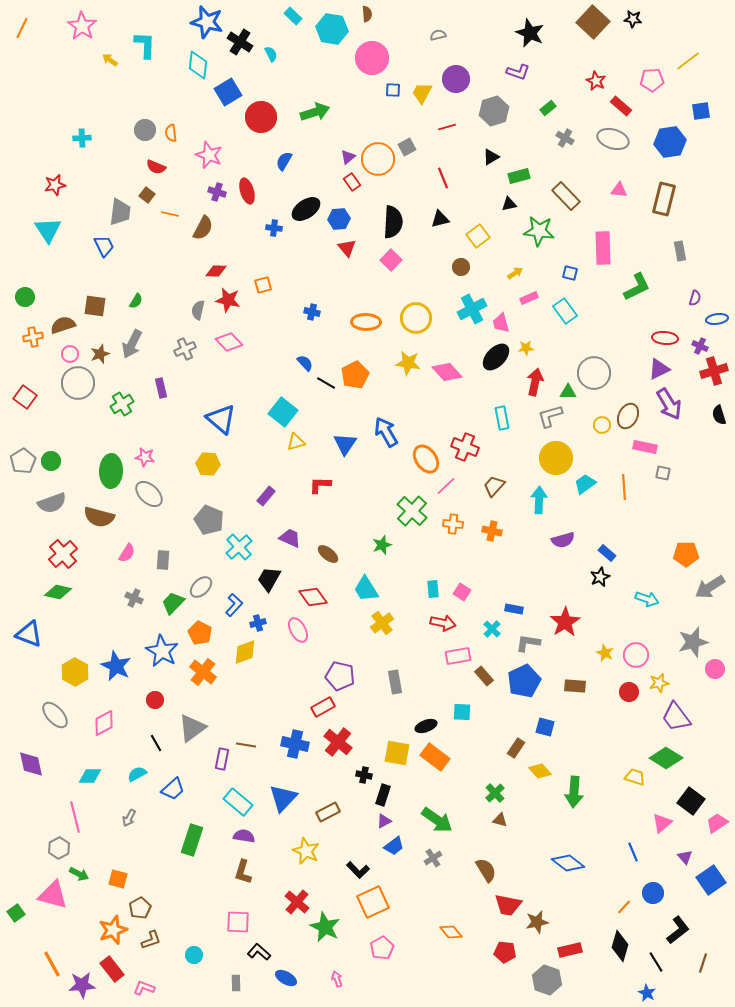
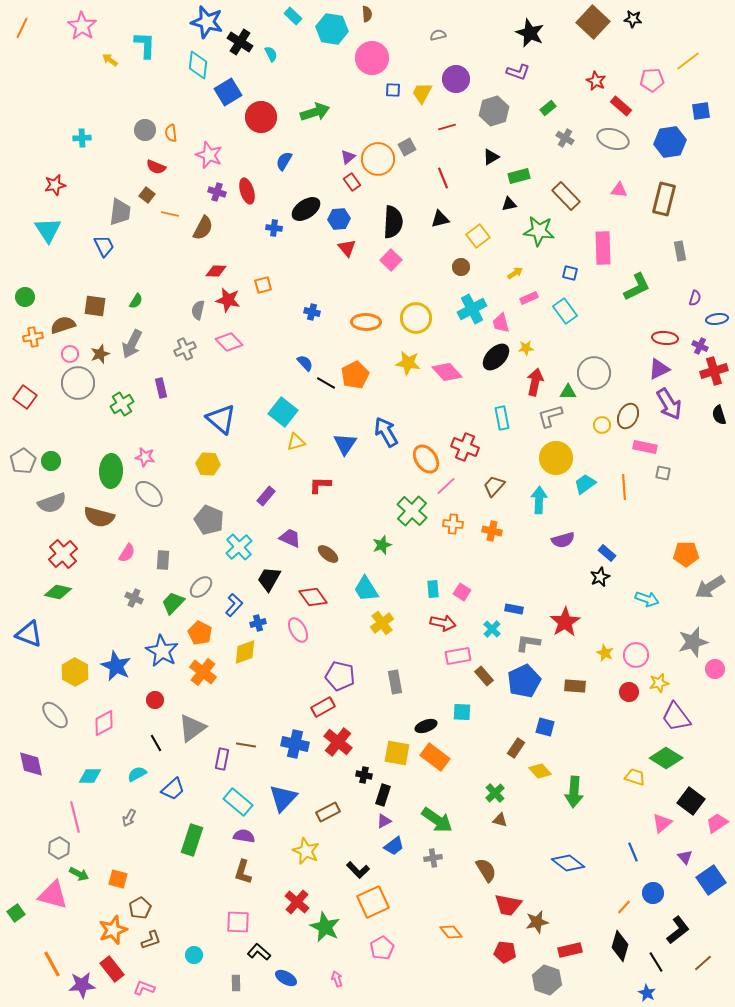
gray cross at (433, 858): rotated 24 degrees clockwise
brown line at (703, 963): rotated 30 degrees clockwise
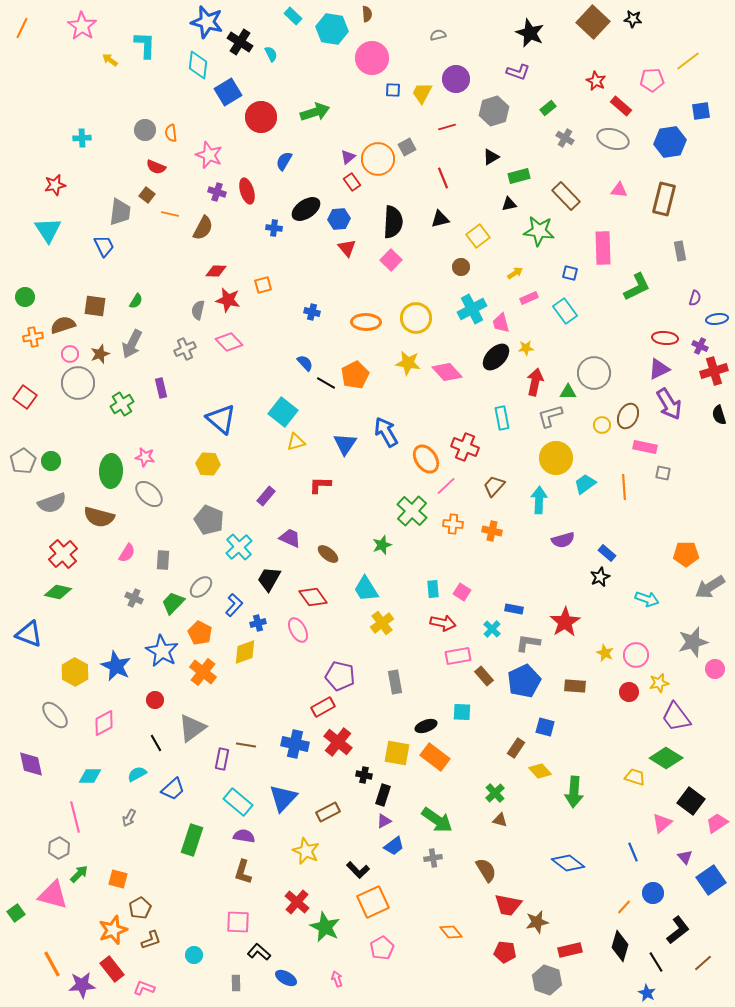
green arrow at (79, 874): rotated 72 degrees counterclockwise
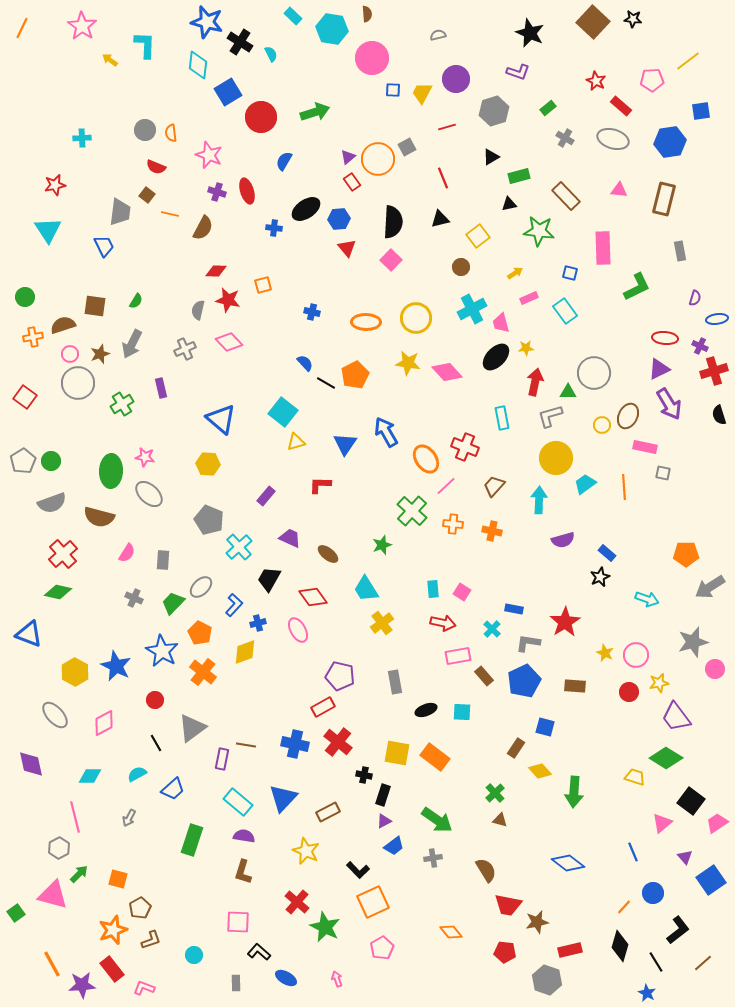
black ellipse at (426, 726): moved 16 px up
